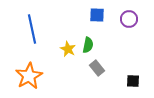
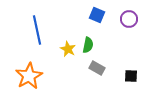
blue square: rotated 21 degrees clockwise
blue line: moved 5 px right, 1 px down
gray rectangle: rotated 21 degrees counterclockwise
black square: moved 2 px left, 5 px up
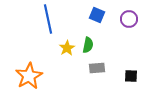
blue line: moved 11 px right, 11 px up
yellow star: moved 1 px left, 1 px up; rotated 14 degrees clockwise
gray rectangle: rotated 35 degrees counterclockwise
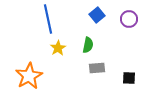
blue square: rotated 28 degrees clockwise
yellow star: moved 9 px left
black square: moved 2 px left, 2 px down
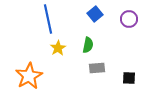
blue square: moved 2 px left, 1 px up
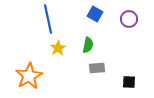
blue square: rotated 21 degrees counterclockwise
black square: moved 4 px down
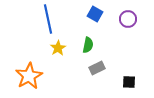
purple circle: moved 1 px left
gray rectangle: rotated 21 degrees counterclockwise
